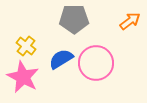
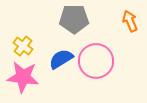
orange arrow: rotated 75 degrees counterclockwise
yellow cross: moved 3 px left
pink circle: moved 2 px up
pink star: rotated 20 degrees counterclockwise
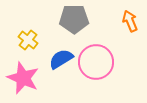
yellow cross: moved 5 px right, 6 px up
pink circle: moved 1 px down
pink star: moved 1 px down; rotated 16 degrees clockwise
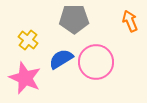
pink star: moved 2 px right
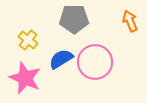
pink circle: moved 1 px left
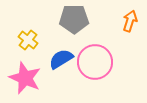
orange arrow: rotated 40 degrees clockwise
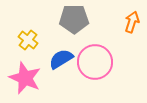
orange arrow: moved 2 px right, 1 px down
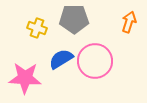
orange arrow: moved 3 px left
yellow cross: moved 9 px right, 12 px up; rotated 18 degrees counterclockwise
pink circle: moved 1 px up
pink star: rotated 20 degrees counterclockwise
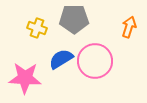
orange arrow: moved 5 px down
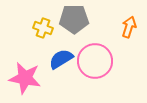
yellow cross: moved 6 px right
pink star: rotated 8 degrees clockwise
